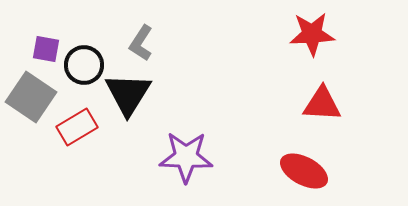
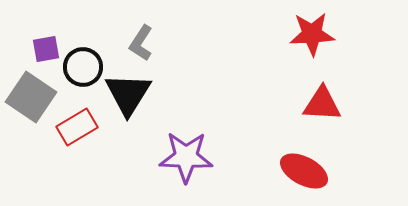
purple square: rotated 20 degrees counterclockwise
black circle: moved 1 px left, 2 px down
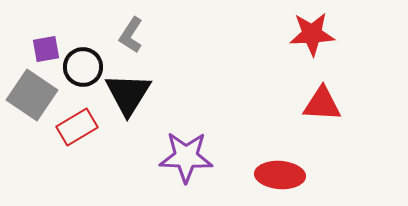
gray L-shape: moved 10 px left, 8 px up
gray square: moved 1 px right, 2 px up
red ellipse: moved 24 px left, 4 px down; rotated 24 degrees counterclockwise
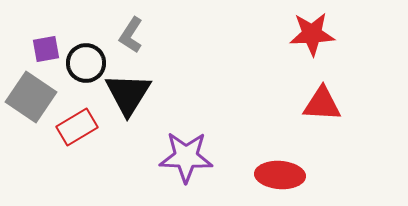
black circle: moved 3 px right, 4 px up
gray square: moved 1 px left, 2 px down
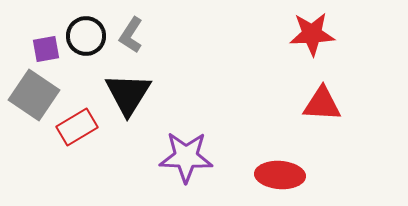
black circle: moved 27 px up
gray square: moved 3 px right, 2 px up
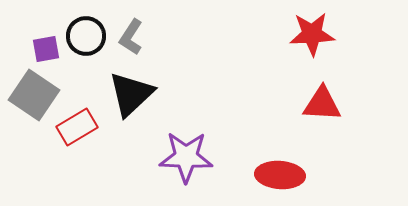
gray L-shape: moved 2 px down
black triangle: moved 3 px right; rotated 15 degrees clockwise
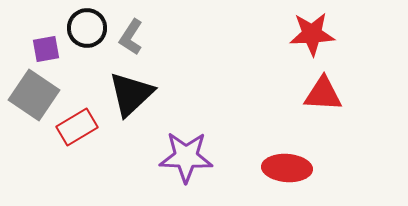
black circle: moved 1 px right, 8 px up
red triangle: moved 1 px right, 10 px up
red ellipse: moved 7 px right, 7 px up
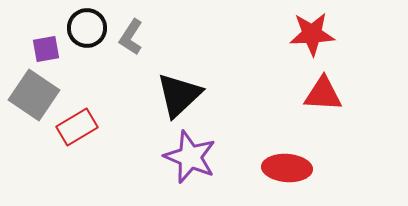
black triangle: moved 48 px right, 1 px down
purple star: moved 4 px right; rotated 20 degrees clockwise
